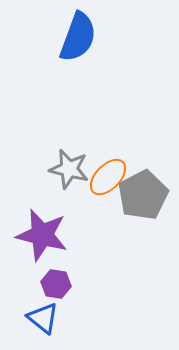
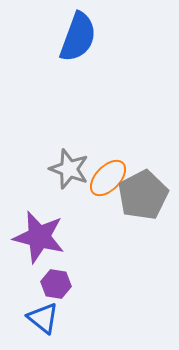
gray star: rotated 6 degrees clockwise
orange ellipse: moved 1 px down
purple star: moved 3 px left, 2 px down
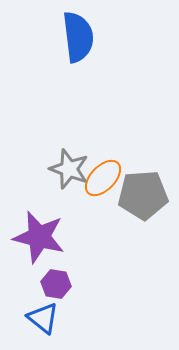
blue semicircle: rotated 27 degrees counterclockwise
orange ellipse: moved 5 px left
gray pentagon: rotated 24 degrees clockwise
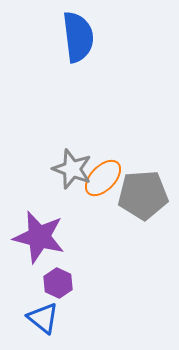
gray star: moved 3 px right
purple hexagon: moved 2 px right, 1 px up; rotated 16 degrees clockwise
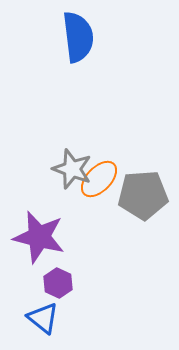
orange ellipse: moved 4 px left, 1 px down
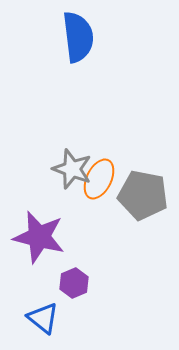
orange ellipse: rotated 18 degrees counterclockwise
gray pentagon: rotated 15 degrees clockwise
purple hexagon: moved 16 px right; rotated 12 degrees clockwise
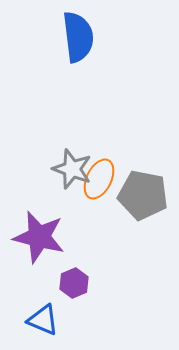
blue triangle: moved 2 px down; rotated 16 degrees counterclockwise
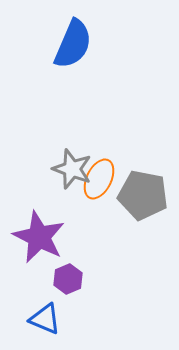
blue semicircle: moved 5 px left, 7 px down; rotated 30 degrees clockwise
purple star: rotated 12 degrees clockwise
purple hexagon: moved 6 px left, 4 px up
blue triangle: moved 2 px right, 1 px up
